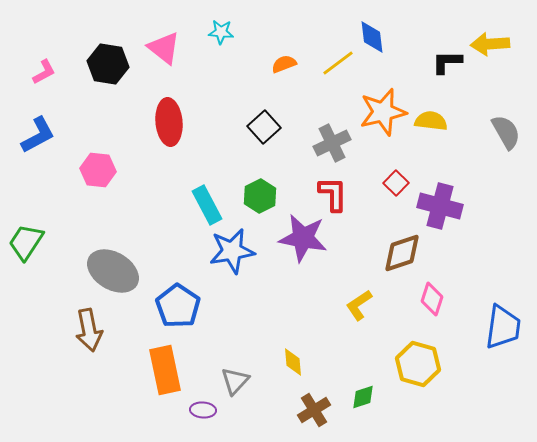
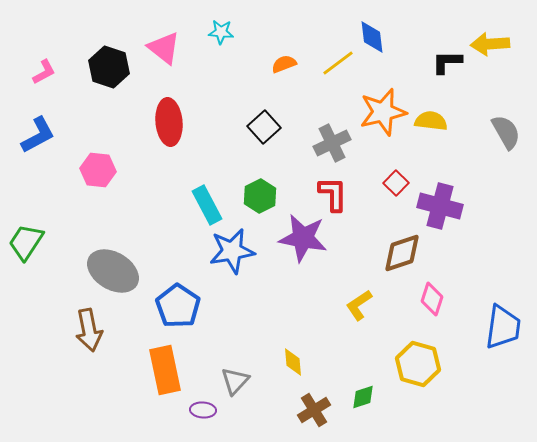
black hexagon: moved 1 px right, 3 px down; rotated 9 degrees clockwise
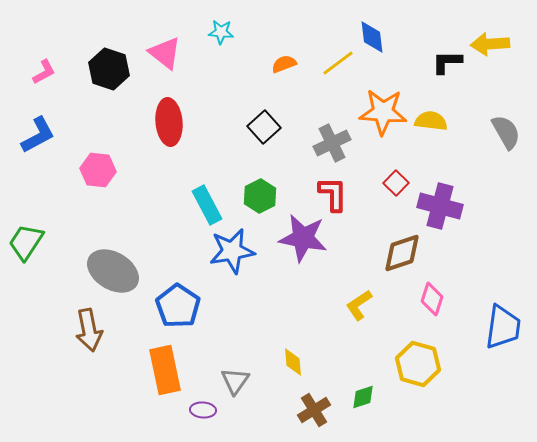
pink triangle: moved 1 px right, 5 px down
black hexagon: moved 2 px down
orange star: rotated 18 degrees clockwise
gray triangle: rotated 8 degrees counterclockwise
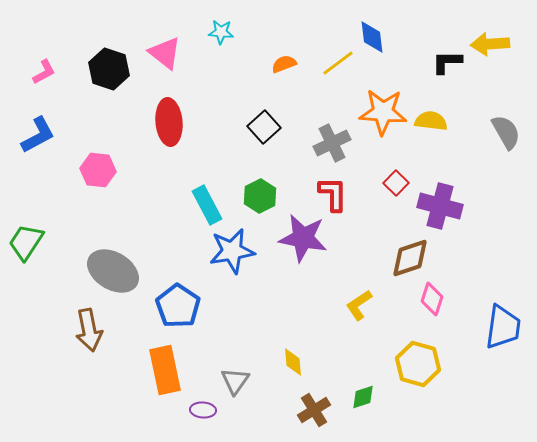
brown diamond: moved 8 px right, 5 px down
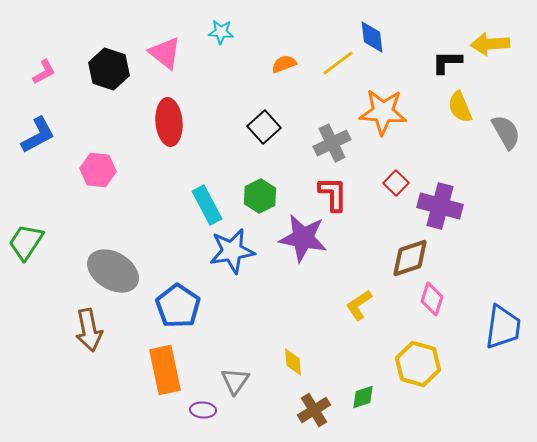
yellow semicircle: moved 29 px right, 14 px up; rotated 120 degrees counterclockwise
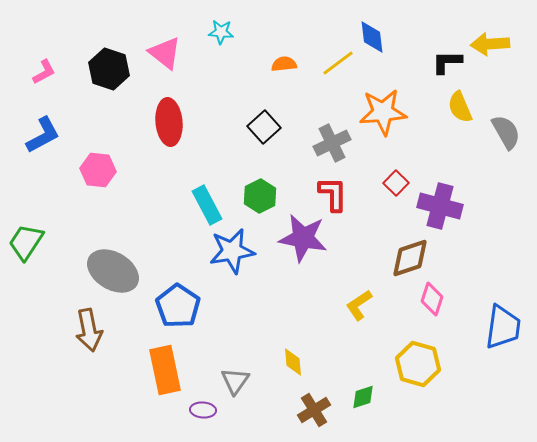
orange semicircle: rotated 15 degrees clockwise
orange star: rotated 9 degrees counterclockwise
blue L-shape: moved 5 px right
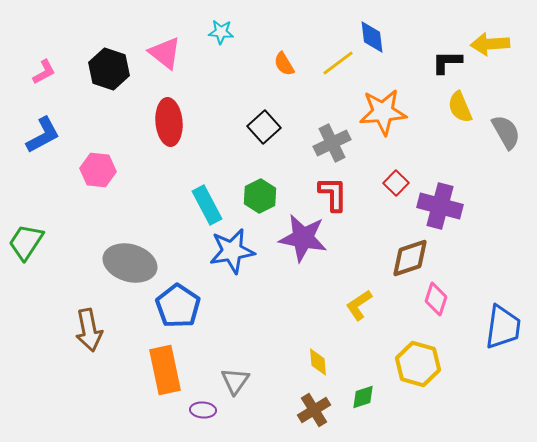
orange semicircle: rotated 115 degrees counterclockwise
gray ellipse: moved 17 px right, 8 px up; rotated 15 degrees counterclockwise
pink diamond: moved 4 px right
yellow diamond: moved 25 px right
